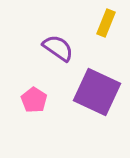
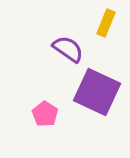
purple semicircle: moved 10 px right, 1 px down
pink pentagon: moved 11 px right, 14 px down
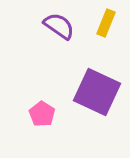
purple semicircle: moved 9 px left, 23 px up
pink pentagon: moved 3 px left
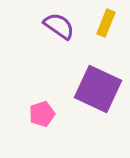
purple square: moved 1 px right, 3 px up
pink pentagon: rotated 20 degrees clockwise
